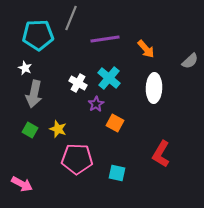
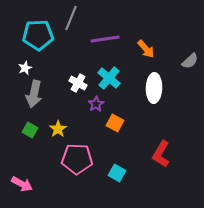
white star: rotated 24 degrees clockwise
yellow star: rotated 18 degrees clockwise
cyan square: rotated 18 degrees clockwise
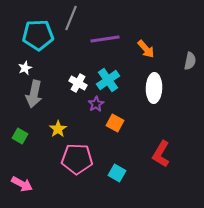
gray semicircle: rotated 36 degrees counterclockwise
cyan cross: moved 1 px left, 2 px down; rotated 15 degrees clockwise
green square: moved 10 px left, 6 px down
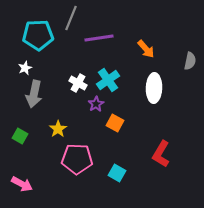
purple line: moved 6 px left, 1 px up
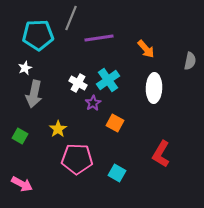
purple star: moved 3 px left, 1 px up
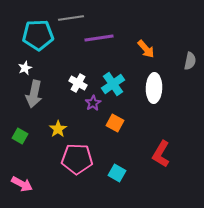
gray line: rotated 60 degrees clockwise
cyan cross: moved 5 px right, 4 px down
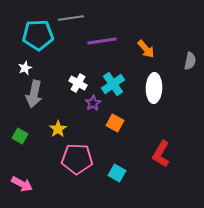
purple line: moved 3 px right, 3 px down
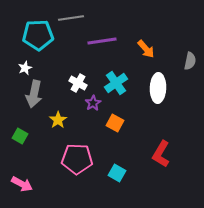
cyan cross: moved 3 px right, 1 px up
white ellipse: moved 4 px right
yellow star: moved 9 px up
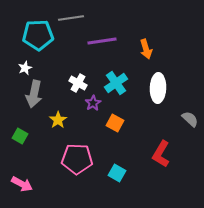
orange arrow: rotated 24 degrees clockwise
gray semicircle: moved 58 px down; rotated 60 degrees counterclockwise
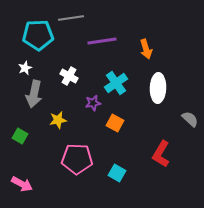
white cross: moved 9 px left, 7 px up
purple star: rotated 21 degrees clockwise
yellow star: rotated 24 degrees clockwise
